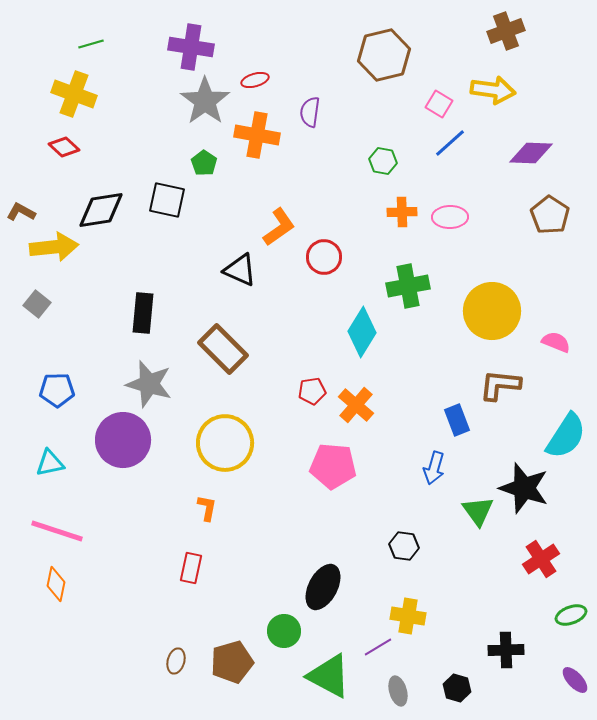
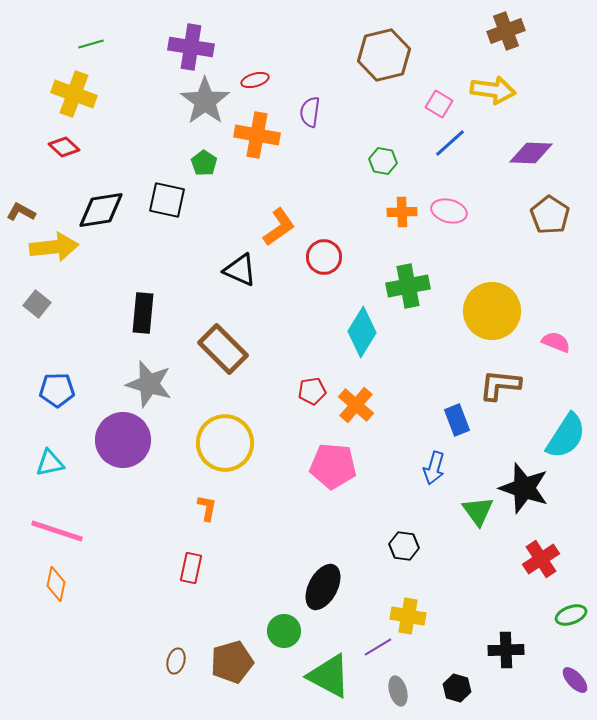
pink ellipse at (450, 217): moved 1 px left, 6 px up; rotated 16 degrees clockwise
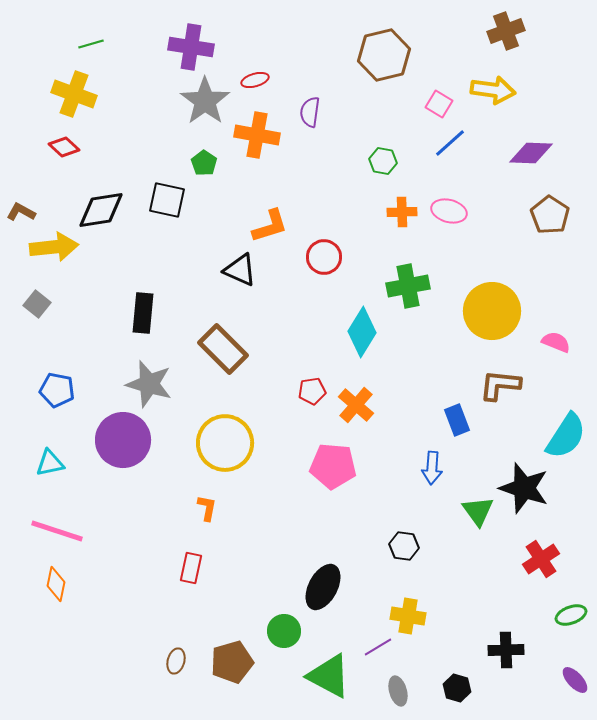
orange L-shape at (279, 227): moved 9 px left, 1 px up; rotated 18 degrees clockwise
blue pentagon at (57, 390): rotated 12 degrees clockwise
blue arrow at (434, 468): moved 2 px left; rotated 12 degrees counterclockwise
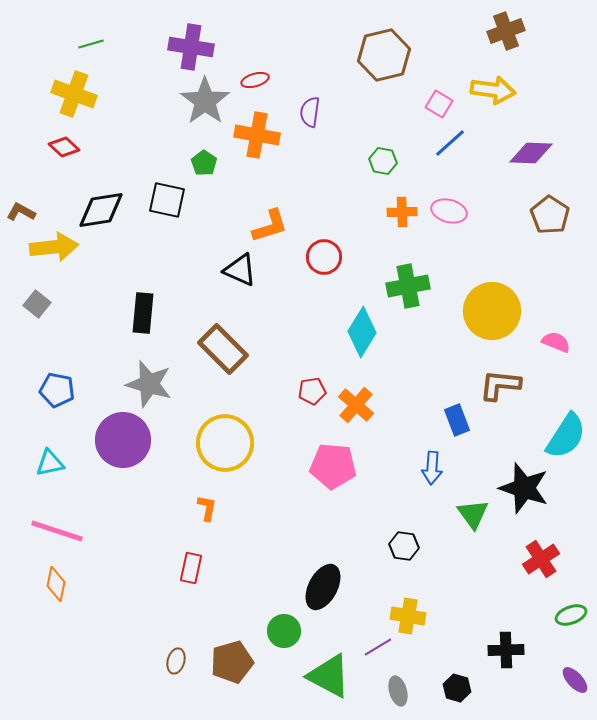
green triangle at (478, 511): moved 5 px left, 3 px down
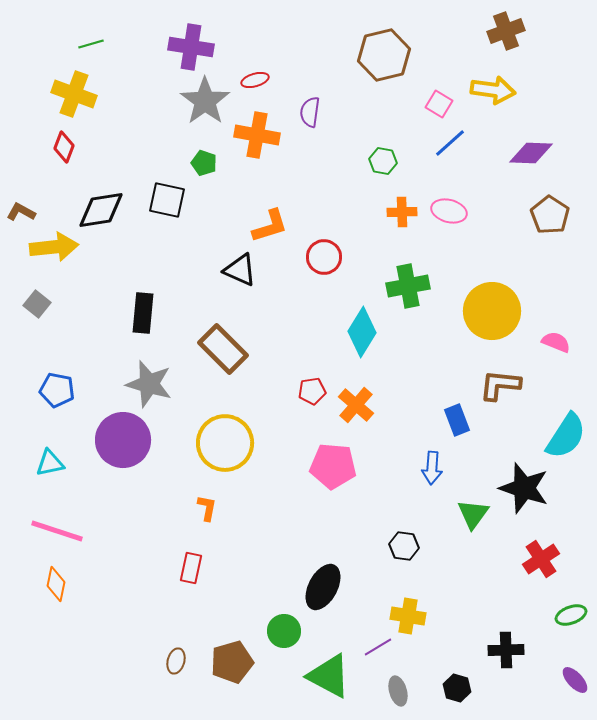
red diamond at (64, 147): rotated 68 degrees clockwise
green pentagon at (204, 163): rotated 15 degrees counterclockwise
green triangle at (473, 514): rotated 12 degrees clockwise
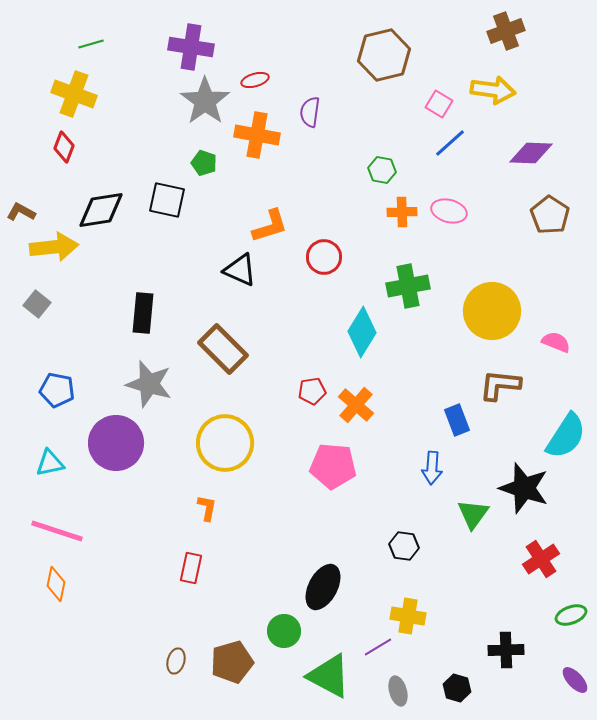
green hexagon at (383, 161): moved 1 px left, 9 px down
purple circle at (123, 440): moved 7 px left, 3 px down
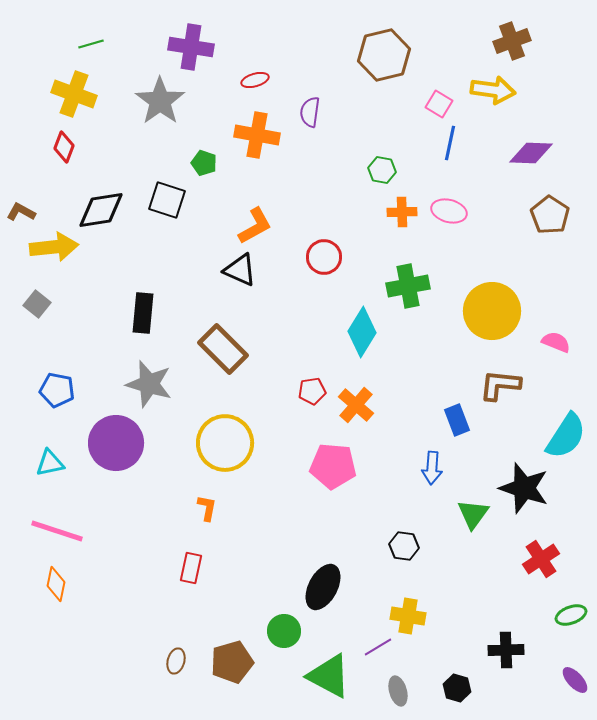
brown cross at (506, 31): moved 6 px right, 10 px down
gray star at (205, 101): moved 45 px left
blue line at (450, 143): rotated 36 degrees counterclockwise
black square at (167, 200): rotated 6 degrees clockwise
orange L-shape at (270, 226): moved 15 px left; rotated 12 degrees counterclockwise
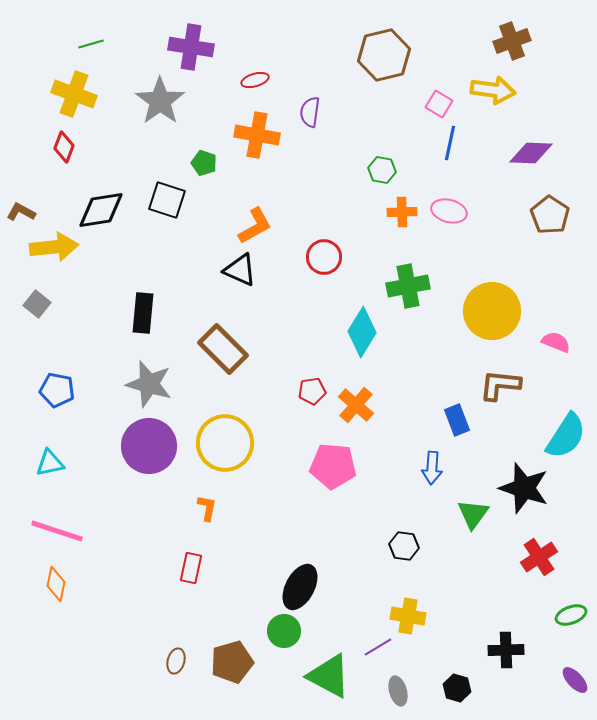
purple circle at (116, 443): moved 33 px right, 3 px down
red cross at (541, 559): moved 2 px left, 2 px up
black ellipse at (323, 587): moved 23 px left
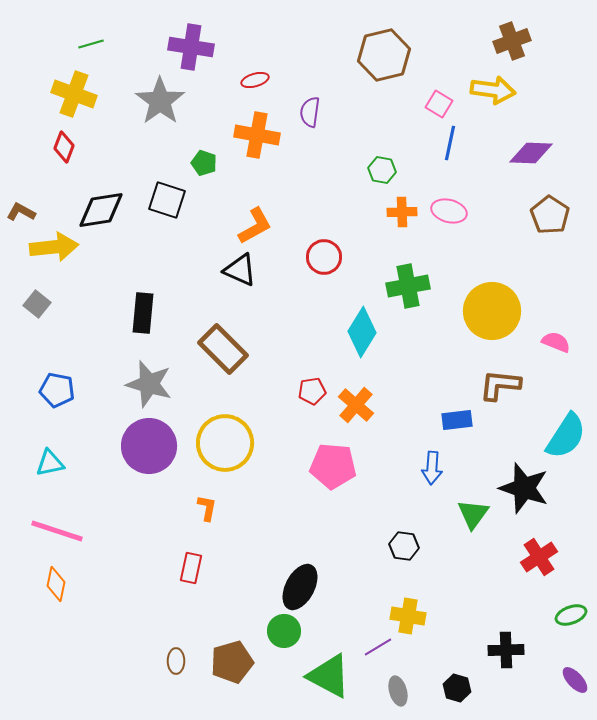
blue rectangle at (457, 420): rotated 76 degrees counterclockwise
brown ellipse at (176, 661): rotated 15 degrees counterclockwise
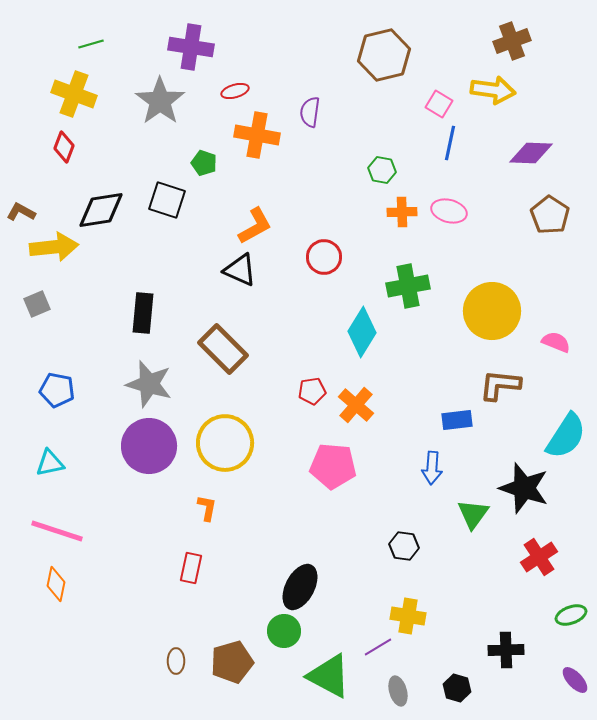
red ellipse at (255, 80): moved 20 px left, 11 px down
gray square at (37, 304): rotated 28 degrees clockwise
